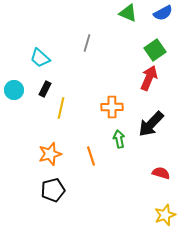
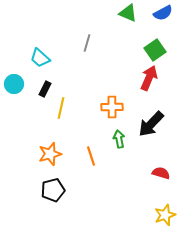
cyan circle: moved 6 px up
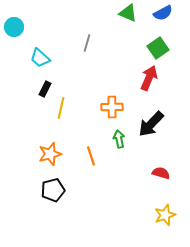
green square: moved 3 px right, 2 px up
cyan circle: moved 57 px up
